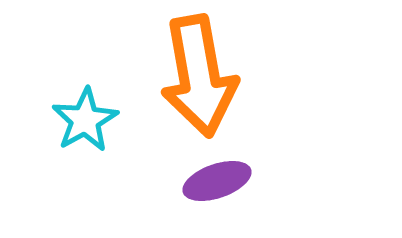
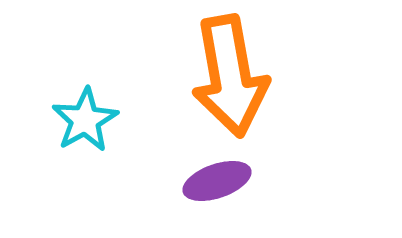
orange arrow: moved 31 px right
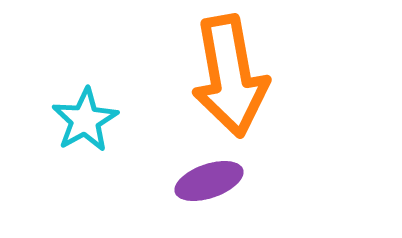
purple ellipse: moved 8 px left
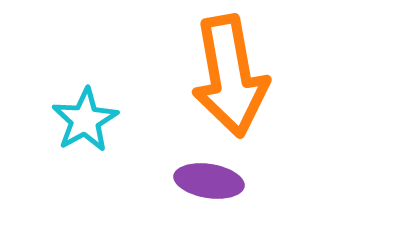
purple ellipse: rotated 28 degrees clockwise
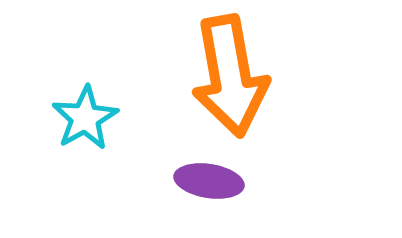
cyan star: moved 2 px up
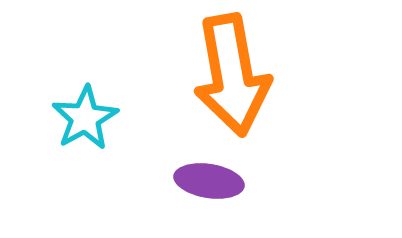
orange arrow: moved 2 px right, 1 px up
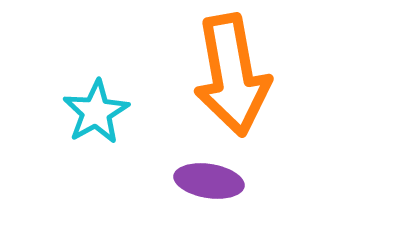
cyan star: moved 11 px right, 6 px up
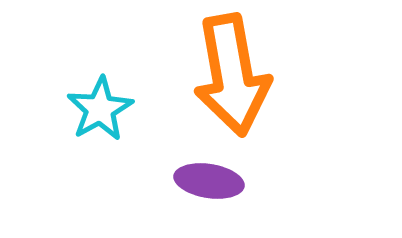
cyan star: moved 4 px right, 3 px up
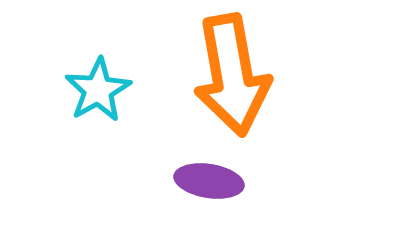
cyan star: moved 2 px left, 19 px up
